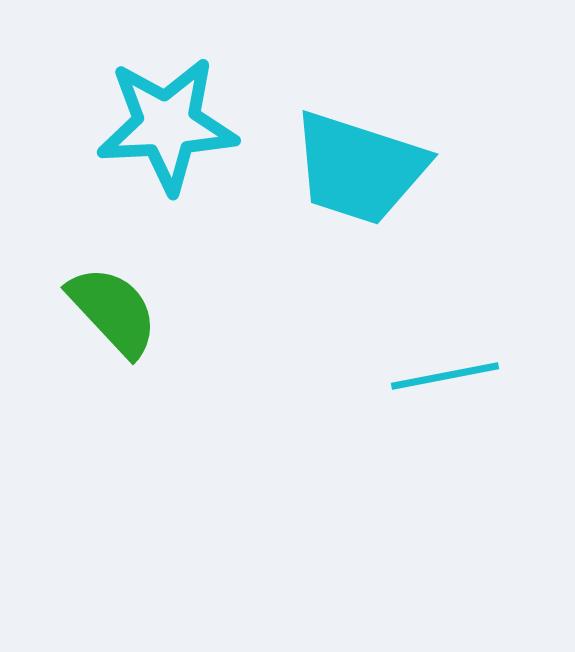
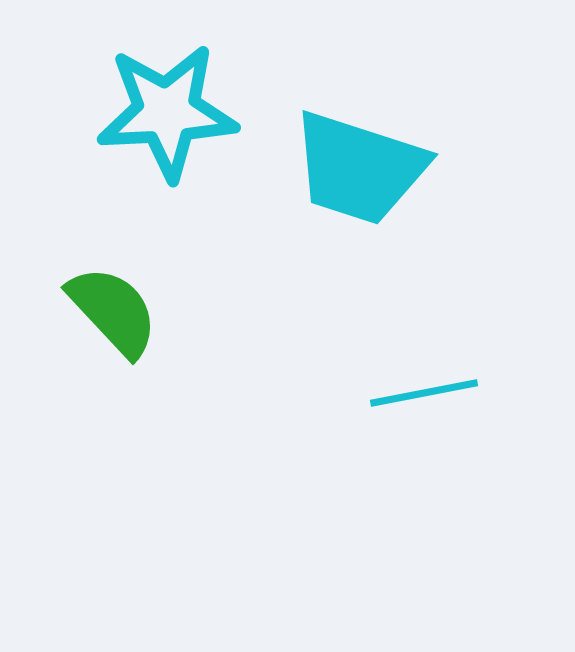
cyan star: moved 13 px up
cyan line: moved 21 px left, 17 px down
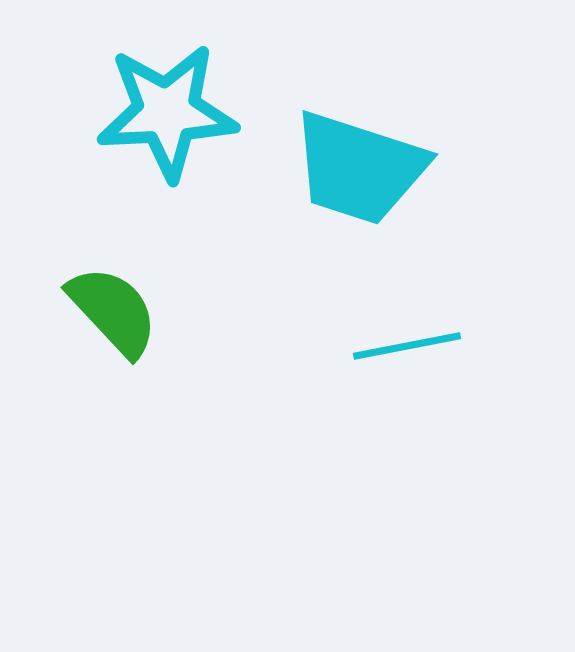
cyan line: moved 17 px left, 47 px up
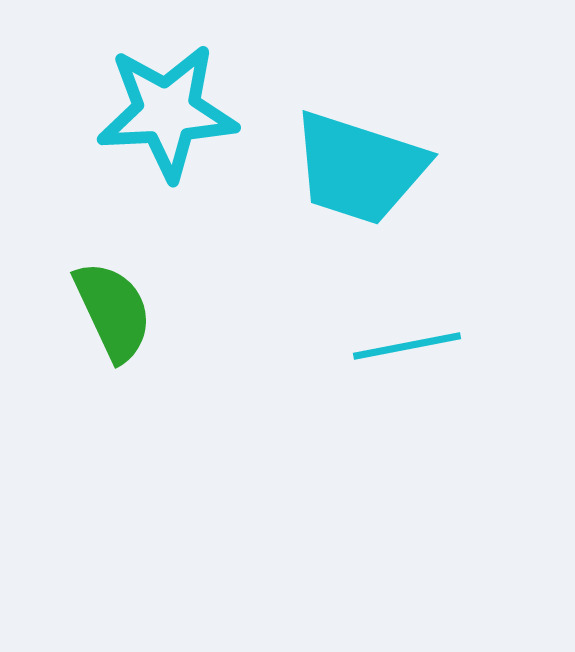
green semicircle: rotated 18 degrees clockwise
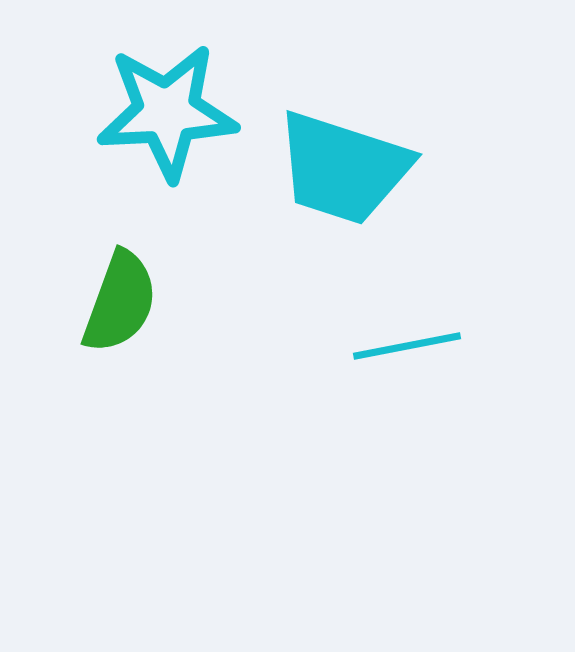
cyan trapezoid: moved 16 px left
green semicircle: moved 7 px right, 9 px up; rotated 45 degrees clockwise
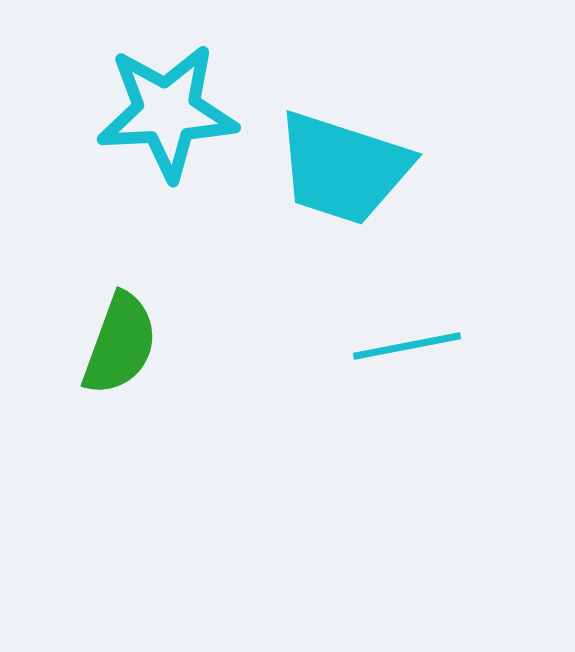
green semicircle: moved 42 px down
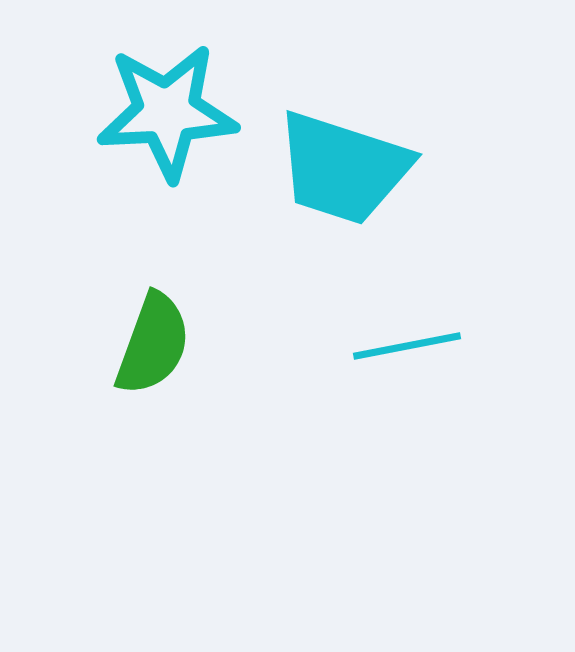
green semicircle: moved 33 px right
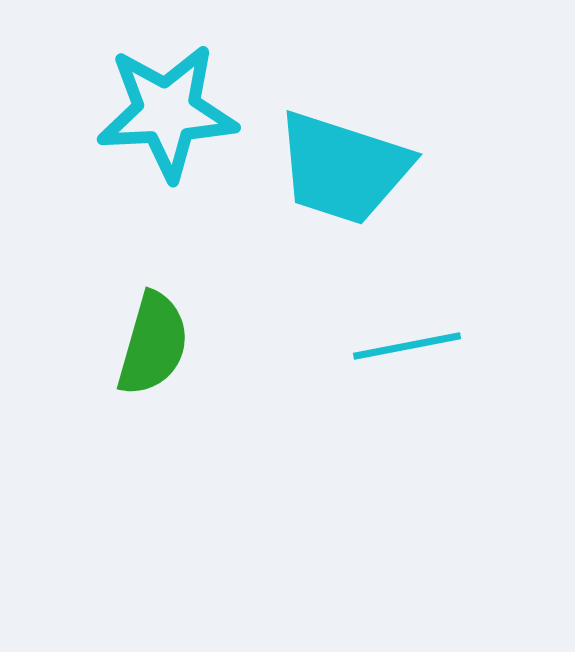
green semicircle: rotated 4 degrees counterclockwise
